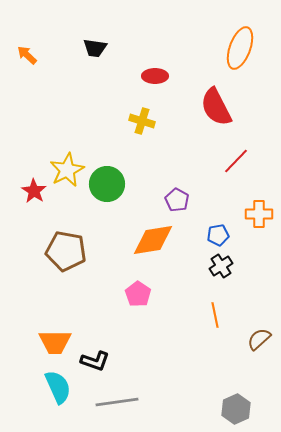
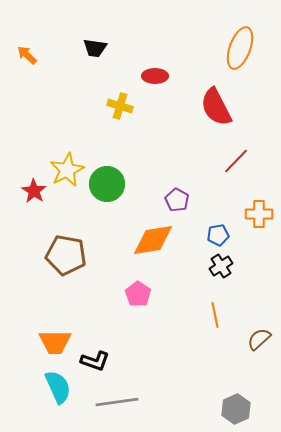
yellow cross: moved 22 px left, 15 px up
brown pentagon: moved 4 px down
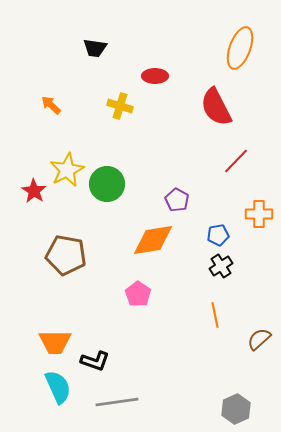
orange arrow: moved 24 px right, 50 px down
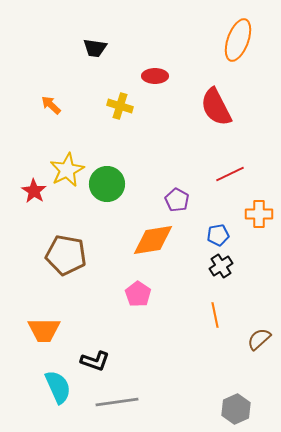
orange ellipse: moved 2 px left, 8 px up
red line: moved 6 px left, 13 px down; rotated 20 degrees clockwise
orange trapezoid: moved 11 px left, 12 px up
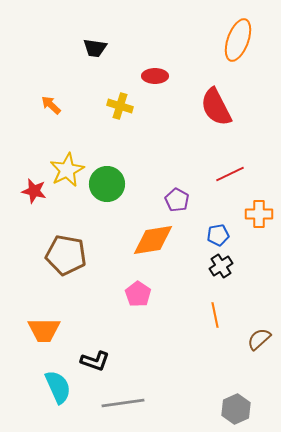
red star: rotated 20 degrees counterclockwise
gray line: moved 6 px right, 1 px down
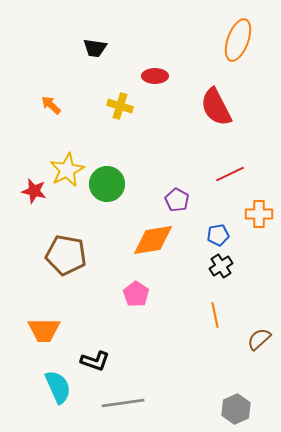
pink pentagon: moved 2 px left
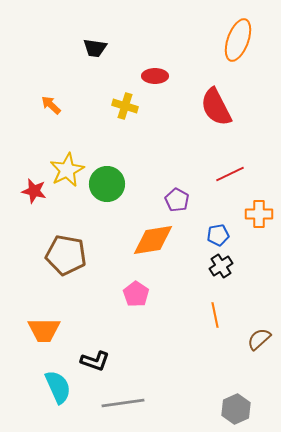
yellow cross: moved 5 px right
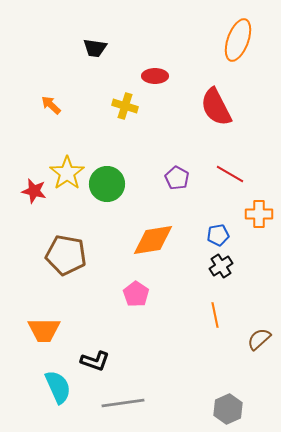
yellow star: moved 3 px down; rotated 8 degrees counterclockwise
red line: rotated 56 degrees clockwise
purple pentagon: moved 22 px up
gray hexagon: moved 8 px left
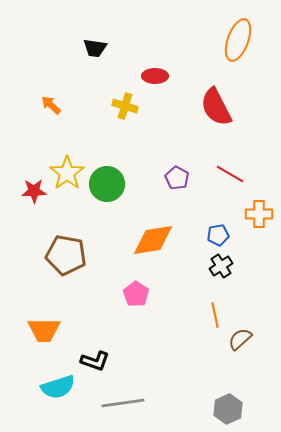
red star: rotated 15 degrees counterclockwise
brown semicircle: moved 19 px left
cyan semicircle: rotated 96 degrees clockwise
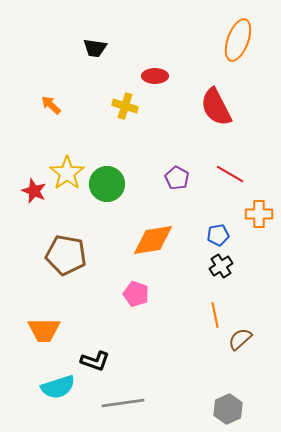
red star: rotated 25 degrees clockwise
pink pentagon: rotated 15 degrees counterclockwise
